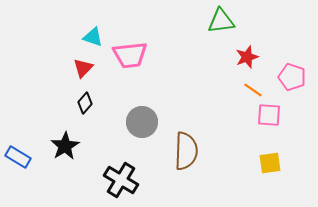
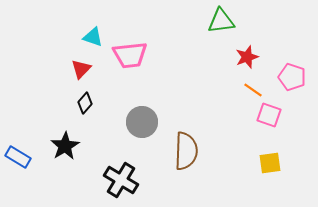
red triangle: moved 2 px left, 1 px down
pink square: rotated 15 degrees clockwise
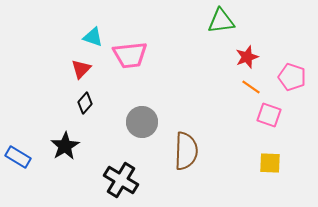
orange line: moved 2 px left, 3 px up
yellow square: rotated 10 degrees clockwise
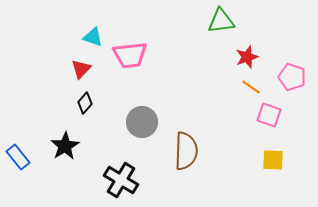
blue rectangle: rotated 20 degrees clockwise
yellow square: moved 3 px right, 3 px up
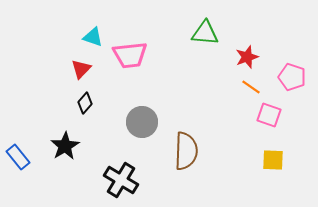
green triangle: moved 16 px left, 12 px down; rotated 12 degrees clockwise
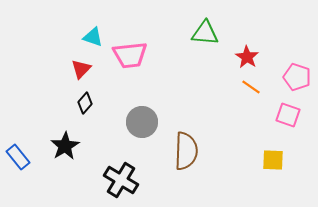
red star: rotated 20 degrees counterclockwise
pink pentagon: moved 5 px right
pink square: moved 19 px right
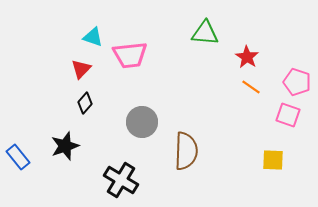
pink pentagon: moved 5 px down
black star: rotated 12 degrees clockwise
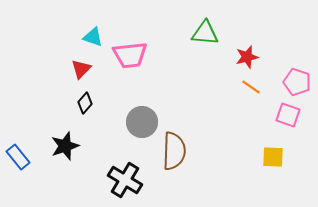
red star: rotated 25 degrees clockwise
brown semicircle: moved 12 px left
yellow square: moved 3 px up
black cross: moved 4 px right
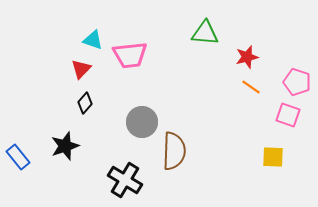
cyan triangle: moved 3 px down
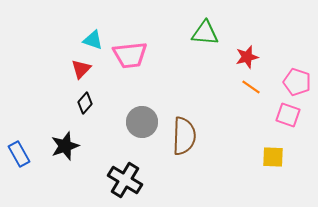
brown semicircle: moved 10 px right, 15 px up
blue rectangle: moved 1 px right, 3 px up; rotated 10 degrees clockwise
